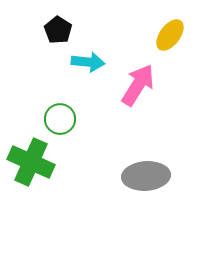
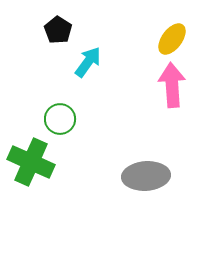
yellow ellipse: moved 2 px right, 4 px down
cyan arrow: rotated 60 degrees counterclockwise
pink arrow: moved 34 px right; rotated 36 degrees counterclockwise
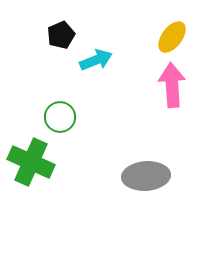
black pentagon: moved 3 px right, 5 px down; rotated 16 degrees clockwise
yellow ellipse: moved 2 px up
cyan arrow: moved 8 px right, 2 px up; rotated 32 degrees clockwise
green circle: moved 2 px up
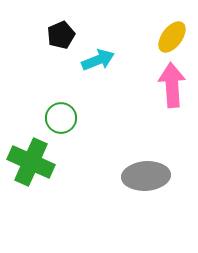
cyan arrow: moved 2 px right
green circle: moved 1 px right, 1 px down
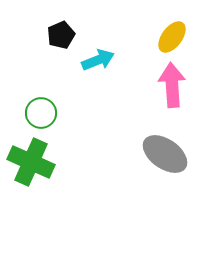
green circle: moved 20 px left, 5 px up
gray ellipse: moved 19 px right, 22 px up; rotated 39 degrees clockwise
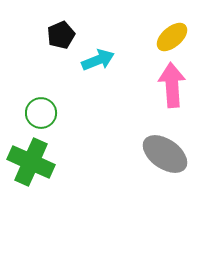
yellow ellipse: rotated 12 degrees clockwise
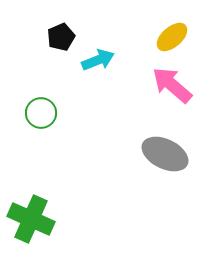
black pentagon: moved 2 px down
pink arrow: rotated 45 degrees counterclockwise
gray ellipse: rotated 9 degrees counterclockwise
green cross: moved 57 px down
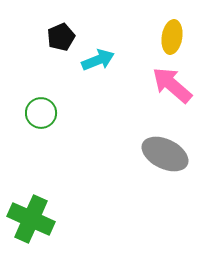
yellow ellipse: rotated 40 degrees counterclockwise
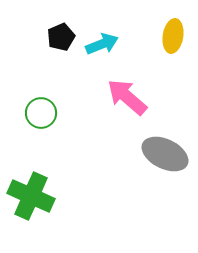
yellow ellipse: moved 1 px right, 1 px up
cyan arrow: moved 4 px right, 16 px up
pink arrow: moved 45 px left, 12 px down
green cross: moved 23 px up
